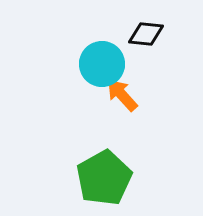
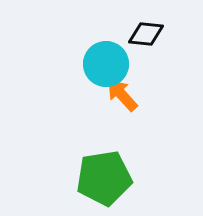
cyan circle: moved 4 px right
green pentagon: rotated 20 degrees clockwise
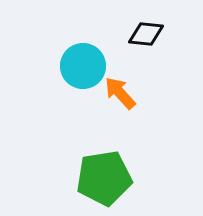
cyan circle: moved 23 px left, 2 px down
orange arrow: moved 2 px left, 2 px up
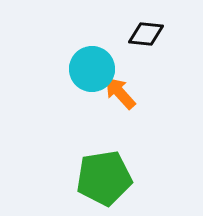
cyan circle: moved 9 px right, 3 px down
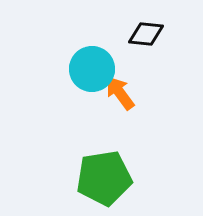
orange arrow: rotated 6 degrees clockwise
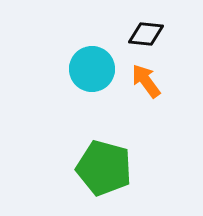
orange arrow: moved 26 px right, 12 px up
green pentagon: moved 10 px up; rotated 24 degrees clockwise
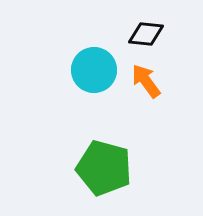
cyan circle: moved 2 px right, 1 px down
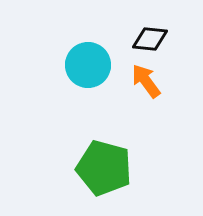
black diamond: moved 4 px right, 5 px down
cyan circle: moved 6 px left, 5 px up
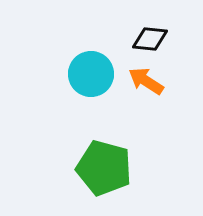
cyan circle: moved 3 px right, 9 px down
orange arrow: rotated 21 degrees counterclockwise
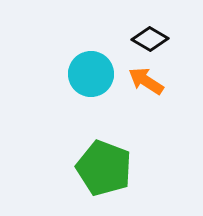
black diamond: rotated 24 degrees clockwise
green pentagon: rotated 6 degrees clockwise
